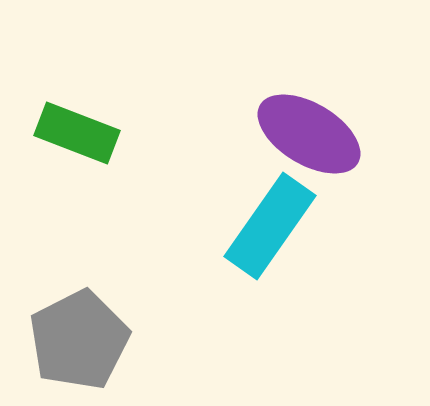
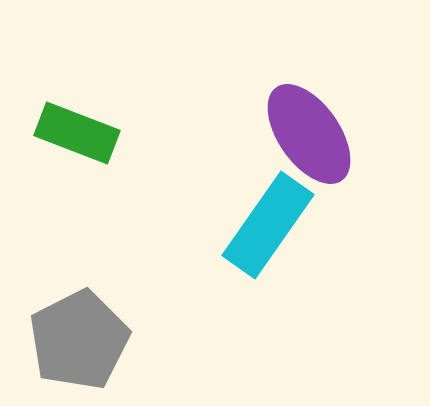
purple ellipse: rotated 24 degrees clockwise
cyan rectangle: moved 2 px left, 1 px up
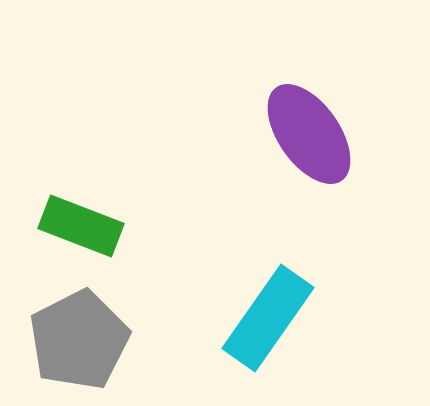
green rectangle: moved 4 px right, 93 px down
cyan rectangle: moved 93 px down
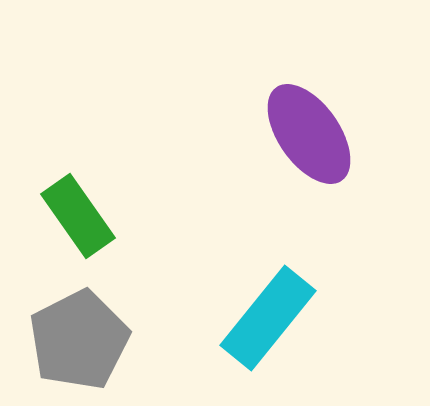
green rectangle: moved 3 px left, 10 px up; rotated 34 degrees clockwise
cyan rectangle: rotated 4 degrees clockwise
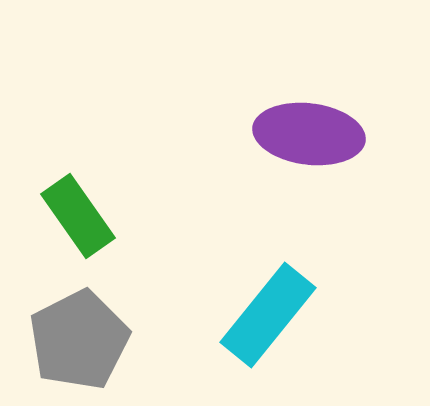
purple ellipse: rotated 48 degrees counterclockwise
cyan rectangle: moved 3 px up
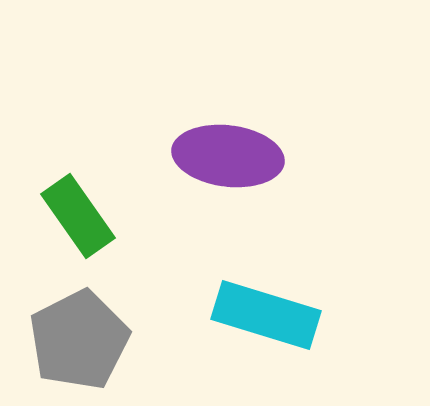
purple ellipse: moved 81 px left, 22 px down
cyan rectangle: moved 2 px left; rotated 68 degrees clockwise
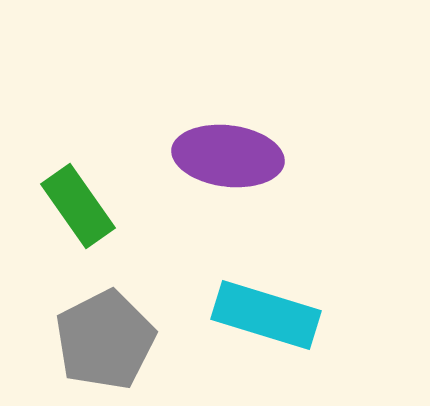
green rectangle: moved 10 px up
gray pentagon: moved 26 px right
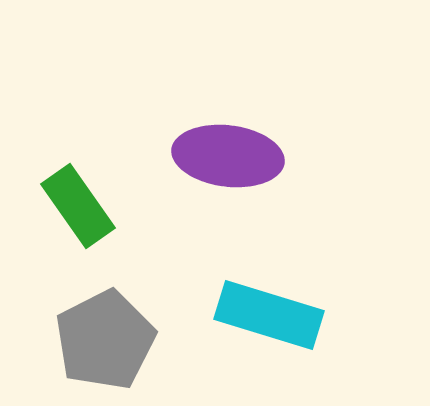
cyan rectangle: moved 3 px right
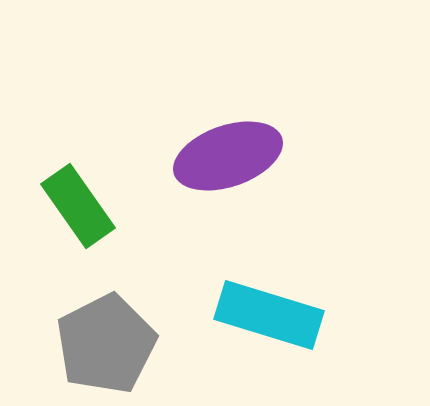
purple ellipse: rotated 26 degrees counterclockwise
gray pentagon: moved 1 px right, 4 px down
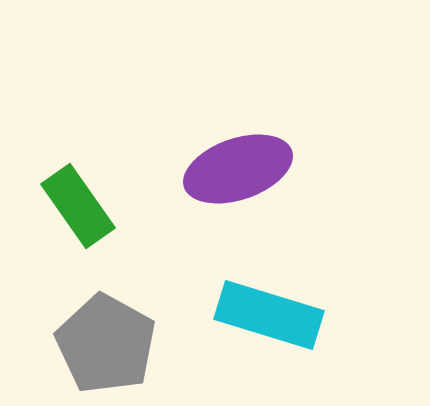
purple ellipse: moved 10 px right, 13 px down
gray pentagon: rotated 16 degrees counterclockwise
